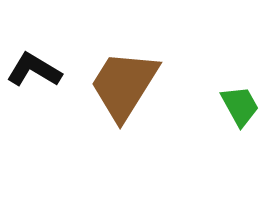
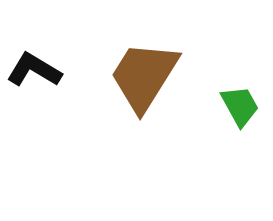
brown trapezoid: moved 20 px right, 9 px up
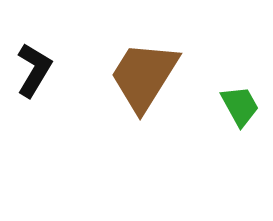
black L-shape: rotated 90 degrees clockwise
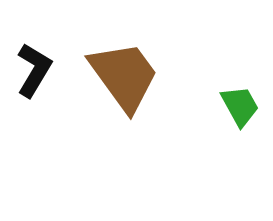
brown trapezoid: moved 20 px left; rotated 112 degrees clockwise
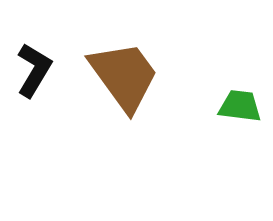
green trapezoid: rotated 54 degrees counterclockwise
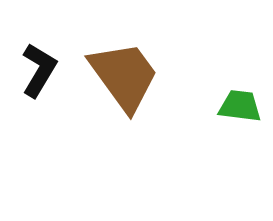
black L-shape: moved 5 px right
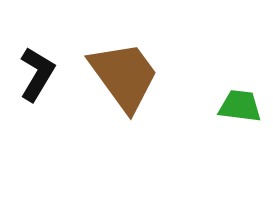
black L-shape: moved 2 px left, 4 px down
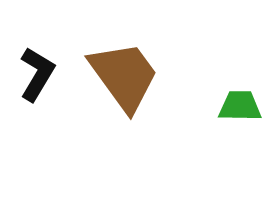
green trapezoid: rotated 6 degrees counterclockwise
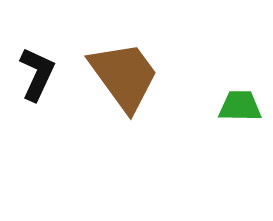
black L-shape: rotated 6 degrees counterclockwise
